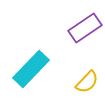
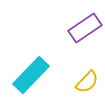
cyan rectangle: moved 6 px down
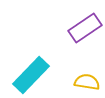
yellow semicircle: rotated 125 degrees counterclockwise
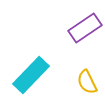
yellow semicircle: rotated 125 degrees counterclockwise
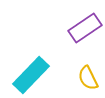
yellow semicircle: moved 1 px right, 4 px up
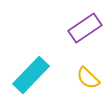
yellow semicircle: rotated 20 degrees counterclockwise
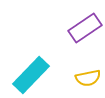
yellow semicircle: rotated 55 degrees counterclockwise
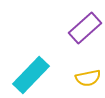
purple rectangle: rotated 8 degrees counterclockwise
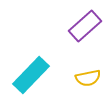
purple rectangle: moved 2 px up
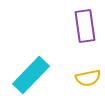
purple rectangle: rotated 56 degrees counterclockwise
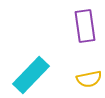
yellow semicircle: moved 1 px right, 1 px down
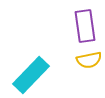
yellow semicircle: moved 19 px up
